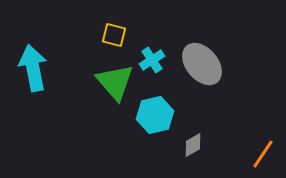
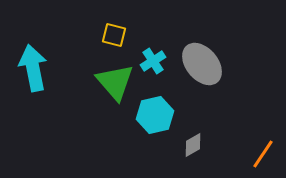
cyan cross: moved 1 px right, 1 px down
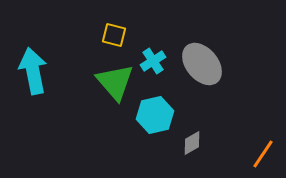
cyan arrow: moved 3 px down
gray diamond: moved 1 px left, 2 px up
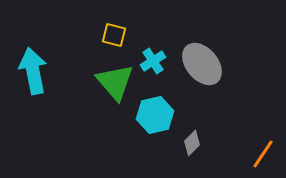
gray diamond: rotated 15 degrees counterclockwise
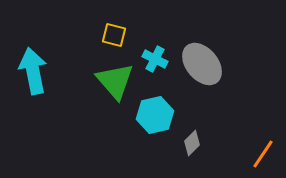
cyan cross: moved 2 px right, 2 px up; rotated 30 degrees counterclockwise
green triangle: moved 1 px up
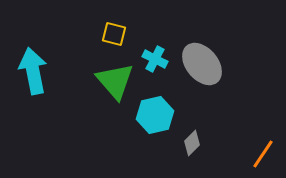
yellow square: moved 1 px up
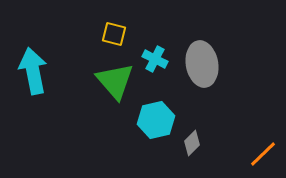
gray ellipse: rotated 30 degrees clockwise
cyan hexagon: moved 1 px right, 5 px down
orange line: rotated 12 degrees clockwise
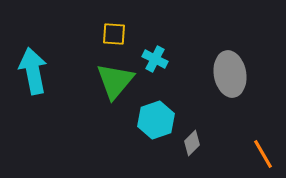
yellow square: rotated 10 degrees counterclockwise
gray ellipse: moved 28 px right, 10 px down
green triangle: rotated 21 degrees clockwise
cyan hexagon: rotated 6 degrees counterclockwise
orange line: rotated 76 degrees counterclockwise
